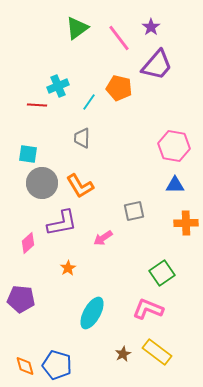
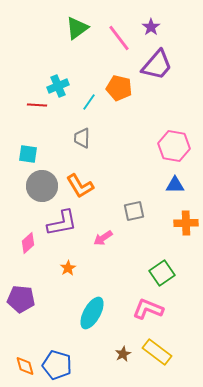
gray circle: moved 3 px down
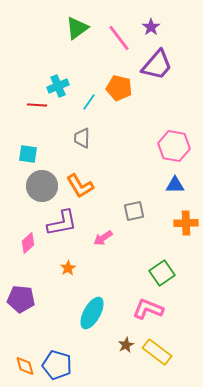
brown star: moved 3 px right, 9 px up
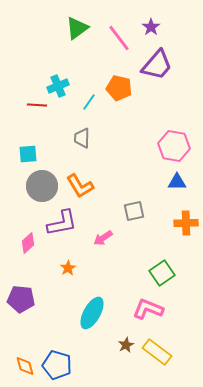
cyan square: rotated 12 degrees counterclockwise
blue triangle: moved 2 px right, 3 px up
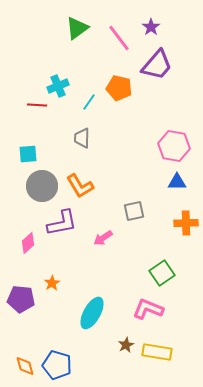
orange star: moved 16 px left, 15 px down
yellow rectangle: rotated 28 degrees counterclockwise
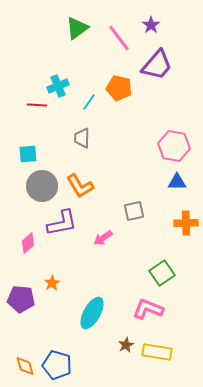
purple star: moved 2 px up
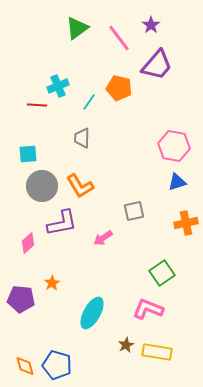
blue triangle: rotated 18 degrees counterclockwise
orange cross: rotated 10 degrees counterclockwise
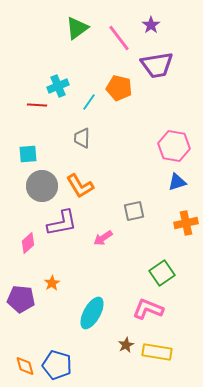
purple trapezoid: rotated 40 degrees clockwise
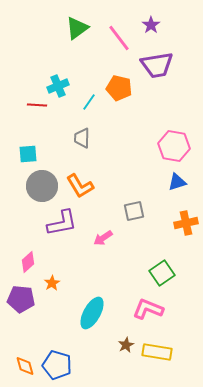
pink diamond: moved 19 px down
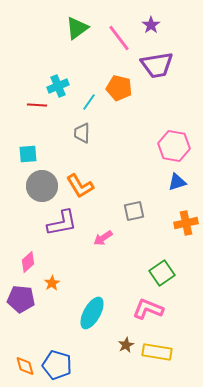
gray trapezoid: moved 5 px up
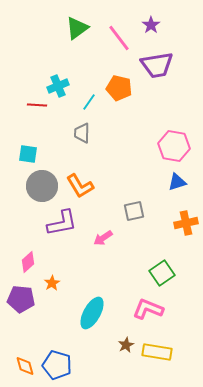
cyan square: rotated 12 degrees clockwise
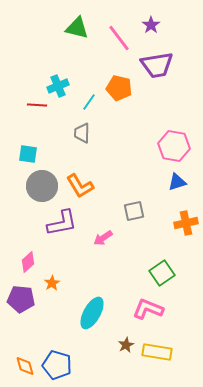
green triangle: rotated 50 degrees clockwise
